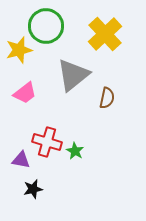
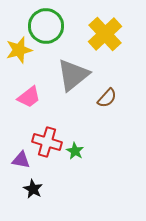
pink trapezoid: moved 4 px right, 4 px down
brown semicircle: rotated 30 degrees clockwise
black star: rotated 30 degrees counterclockwise
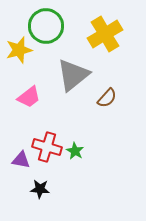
yellow cross: rotated 12 degrees clockwise
red cross: moved 5 px down
black star: moved 7 px right; rotated 24 degrees counterclockwise
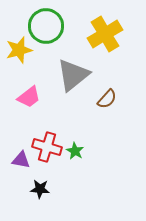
brown semicircle: moved 1 px down
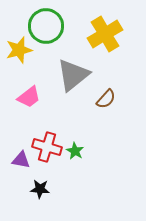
brown semicircle: moved 1 px left
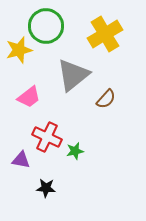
red cross: moved 10 px up; rotated 8 degrees clockwise
green star: rotated 30 degrees clockwise
black star: moved 6 px right, 1 px up
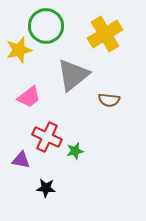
brown semicircle: moved 3 px right, 1 px down; rotated 55 degrees clockwise
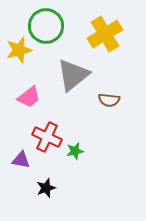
black star: rotated 24 degrees counterclockwise
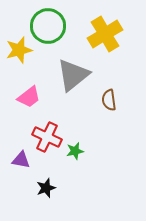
green circle: moved 2 px right
brown semicircle: rotated 75 degrees clockwise
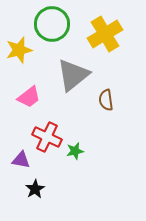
green circle: moved 4 px right, 2 px up
brown semicircle: moved 3 px left
black star: moved 11 px left, 1 px down; rotated 12 degrees counterclockwise
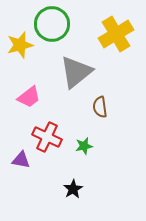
yellow cross: moved 11 px right
yellow star: moved 1 px right, 5 px up
gray triangle: moved 3 px right, 3 px up
brown semicircle: moved 6 px left, 7 px down
green star: moved 9 px right, 5 px up
black star: moved 38 px right
